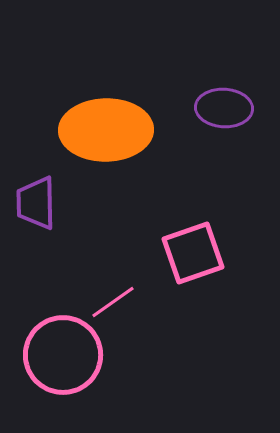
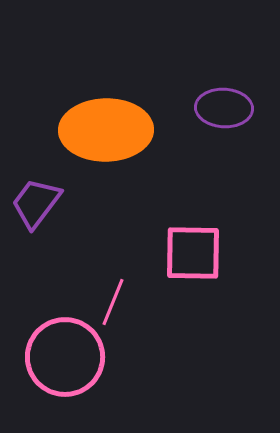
purple trapezoid: rotated 38 degrees clockwise
pink square: rotated 20 degrees clockwise
pink line: rotated 33 degrees counterclockwise
pink circle: moved 2 px right, 2 px down
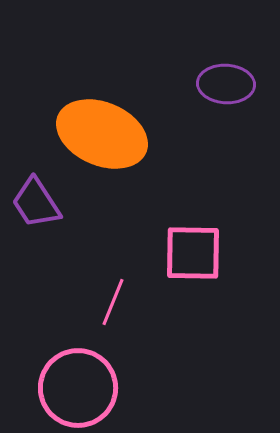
purple ellipse: moved 2 px right, 24 px up
orange ellipse: moved 4 px left, 4 px down; rotated 24 degrees clockwise
purple trapezoid: rotated 70 degrees counterclockwise
pink circle: moved 13 px right, 31 px down
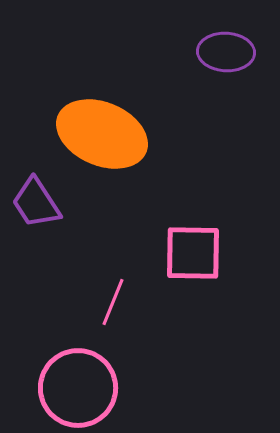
purple ellipse: moved 32 px up
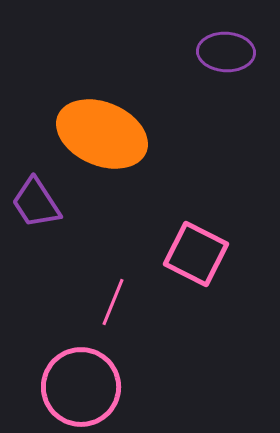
pink square: moved 3 px right, 1 px down; rotated 26 degrees clockwise
pink circle: moved 3 px right, 1 px up
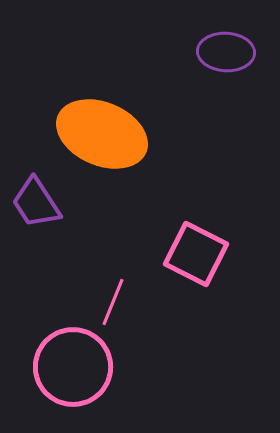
pink circle: moved 8 px left, 20 px up
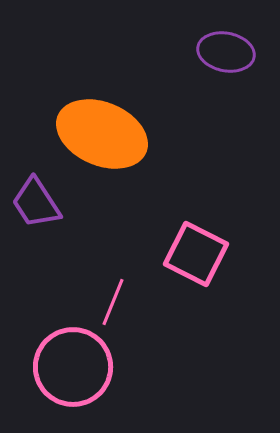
purple ellipse: rotated 8 degrees clockwise
